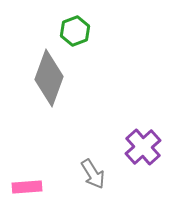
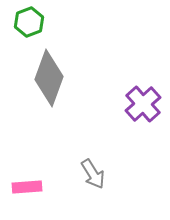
green hexagon: moved 46 px left, 9 px up
purple cross: moved 43 px up
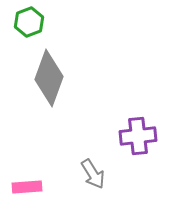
purple cross: moved 5 px left, 32 px down; rotated 36 degrees clockwise
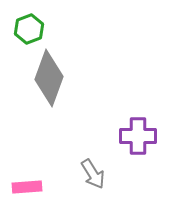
green hexagon: moved 7 px down
purple cross: rotated 6 degrees clockwise
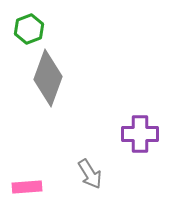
gray diamond: moved 1 px left
purple cross: moved 2 px right, 2 px up
gray arrow: moved 3 px left
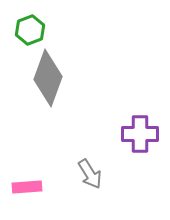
green hexagon: moved 1 px right, 1 px down
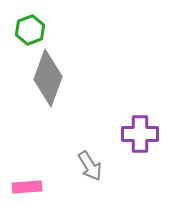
gray arrow: moved 8 px up
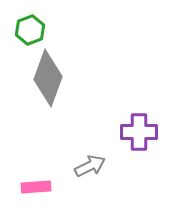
purple cross: moved 1 px left, 2 px up
gray arrow: rotated 84 degrees counterclockwise
pink rectangle: moved 9 px right
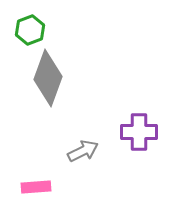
gray arrow: moved 7 px left, 15 px up
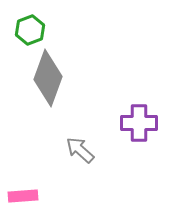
purple cross: moved 9 px up
gray arrow: moved 3 px left, 1 px up; rotated 112 degrees counterclockwise
pink rectangle: moved 13 px left, 9 px down
